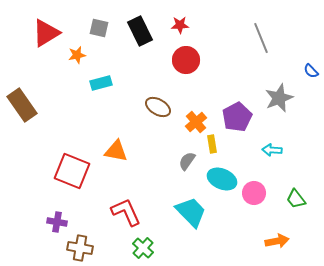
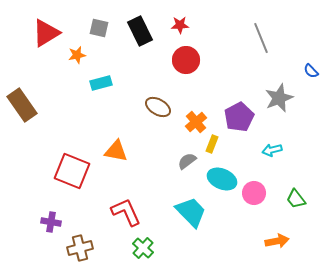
purple pentagon: moved 2 px right
yellow rectangle: rotated 30 degrees clockwise
cyan arrow: rotated 18 degrees counterclockwise
gray semicircle: rotated 18 degrees clockwise
purple cross: moved 6 px left
brown cross: rotated 25 degrees counterclockwise
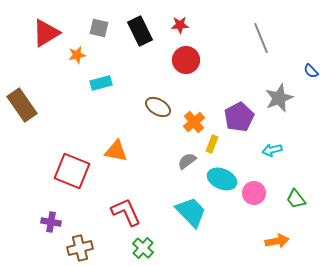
orange cross: moved 2 px left
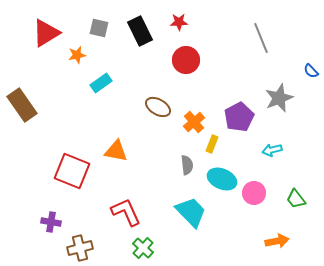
red star: moved 1 px left, 3 px up
cyan rectangle: rotated 20 degrees counterclockwise
gray semicircle: moved 4 px down; rotated 120 degrees clockwise
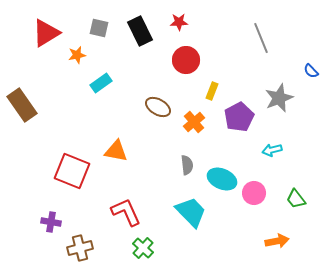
yellow rectangle: moved 53 px up
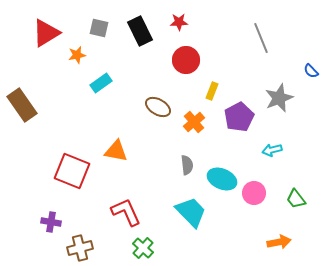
orange arrow: moved 2 px right, 1 px down
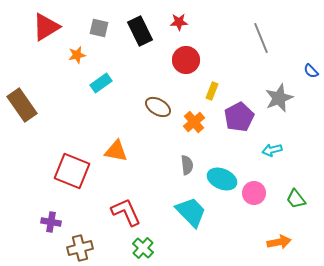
red triangle: moved 6 px up
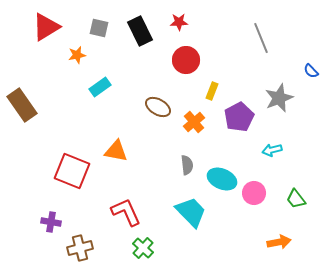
cyan rectangle: moved 1 px left, 4 px down
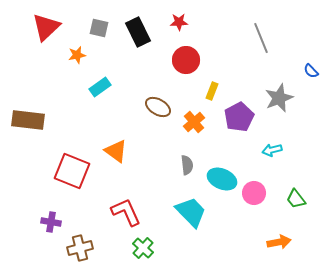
red triangle: rotated 12 degrees counterclockwise
black rectangle: moved 2 px left, 1 px down
brown rectangle: moved 6 px right, 15 px down; rotated 48 degrees counterclockwise
orange triangle: rotated 25 degrees clockwise
